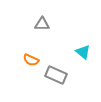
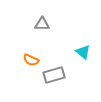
gray rectangle: moved 2 px left; rotated 40 degrees counterclockwise
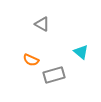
gray triangle: rotated 28 degrees clockwise
cyan triangle: moved 2 px left
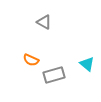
gray triangle: moved 2 px right, 2 px up
cyan triangle: moved 6 px right, 12 px down
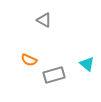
gray triangle: moved 2 px up
orange semicircle: moved 2 px left
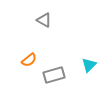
orange semicircle: rotated 63 degrees counterclockwise
cyan triangle: moved 2 px right, 1 px down; rotated 35 degrees clockwise
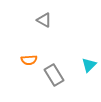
orange semicircle: rotated 35 degrees clockwise
gray rectangle: rotated 75 degrees clockwise
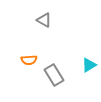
cyan triangle: rotated 14 degrees clockwise
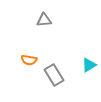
gray triangle: rotated 35 degrees counterclockwise
orange semicircle: rotated 14 degrees clockwise
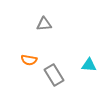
gray triangle: moved 4 px down
cyan triangle: rotated 35 degrees clockwise
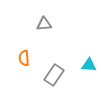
orange semicircle: moved 5 px left, 2 px up; rotated 77 degrees clockwise
gray rectangle: rotated 65 degrees clockwise
